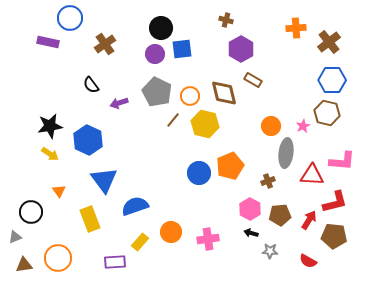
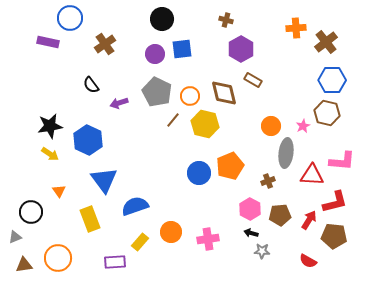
black circle at (161, 28): moved 1 px right, 9 px up
brown cross at (329, 42): moved 3 px left
gray star at (270, 251): moved 8 px left
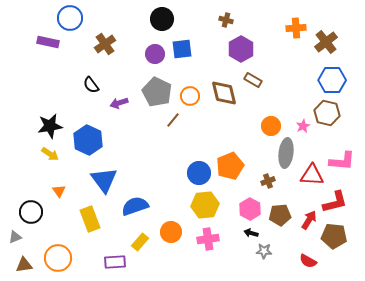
yellow hexagon at (205, 124): moved 81 px down; rotated 20 degrees counterclockwise
gray star at (262, 251): moved 2 px right
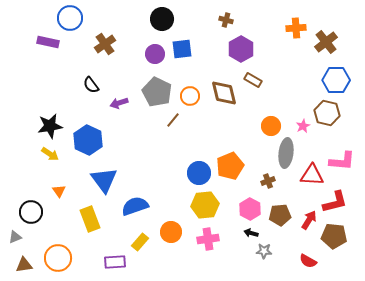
blue hexagon at (332, 80): moved 4 px right
